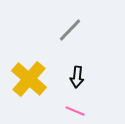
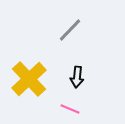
yellow cross: rotated 6 degrees clockwise
pink line: moved 5 px left, 2 px up
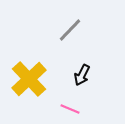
black arrow: moved 5 px right, 2 px up; rotated 20 degrees clockwise
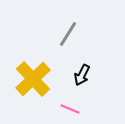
gray line: moved 2 px left, 4 px down; rotated 12 degrees counterclockwise
yellow cross: moved 4 px right
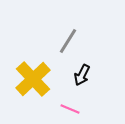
gray line: moved 7 px down
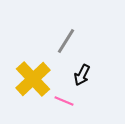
gray line: moved 2 px left
pink line: moved 6 px left, 8 px up
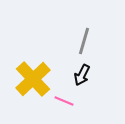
gray line: moved 18 px right; rotated 16 degrees counterclockwise
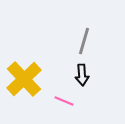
black arrow: rotated 30 degrees counterclockwise
yellow cross: moved 9 px left
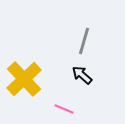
black arrow: rotated 135 degrees clockwise
pink line: moved 8 px down
